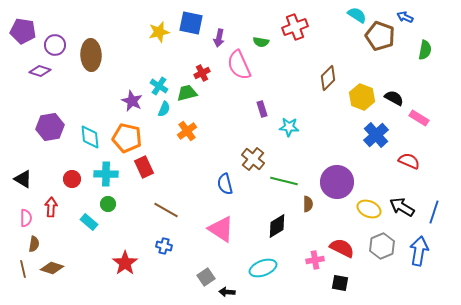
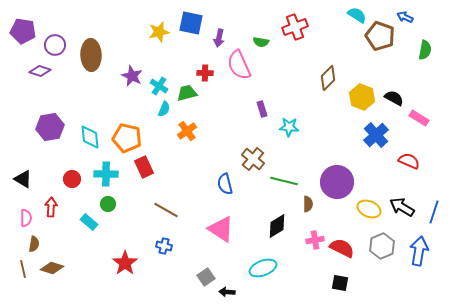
red cross at (202, 73): moved 3 px right; rotated 28 degrees clockwise
purple star at (132, 101): moved 25 px up
pink cross at (315, 260): moved 20 px up
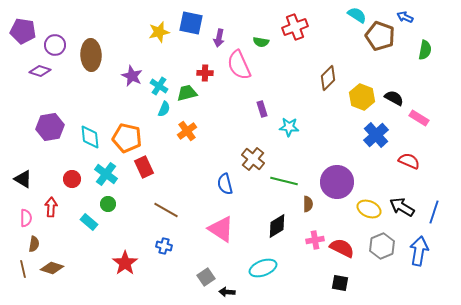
cyan cross at (106, 174): rotated 35 degrees clockwise
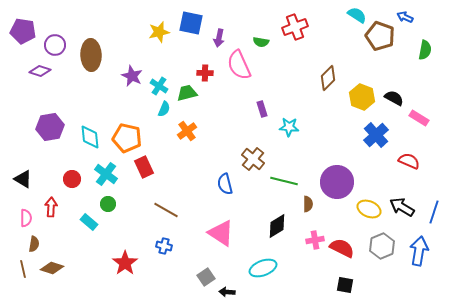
pink triangle at (221, 229): moved 4 px down
black square at (340, 283): moved 5 px right, 2 px down
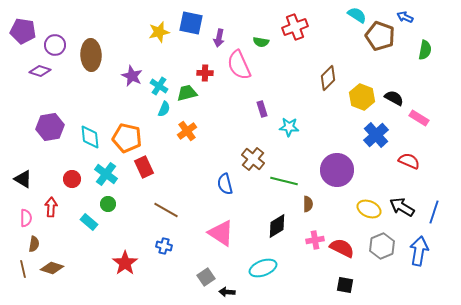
purple circle at (337, 182): moved 12 px up
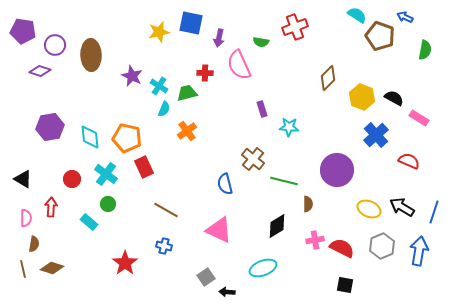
pink triangle at (221, 233): moved 2 px left, 3 px up; rotated 8 degrees counterclockwise
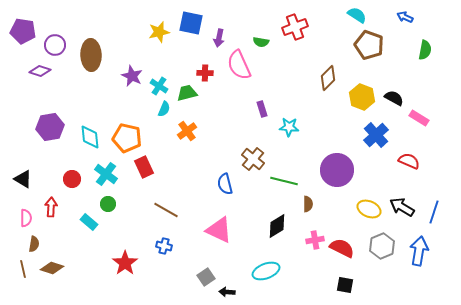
brown pentagon at (380, 36): moved 11 px left, 9 px down
cyan ellipse at (263, 268): moved 3 px right, 3 px down
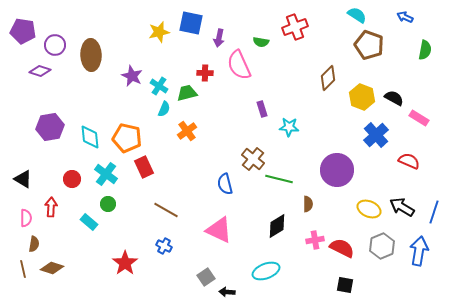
green line at (284, 181): moved 5 px left, 2 px up
blue cross at (164, 246): rotated 14 degrees clockwise
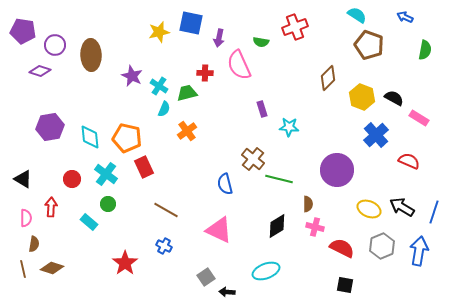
pink cross at (315, 240): moved 13 px up; rotated 24 degrees clockwise
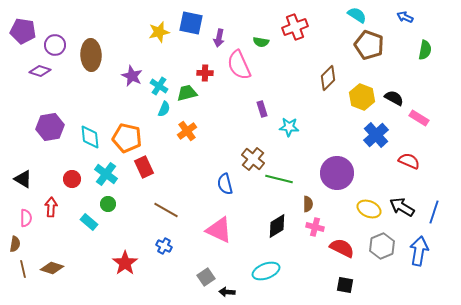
purple circle at (337, 170): moved 3 px down
brown semicircle at (34, 244): moved 19 px left
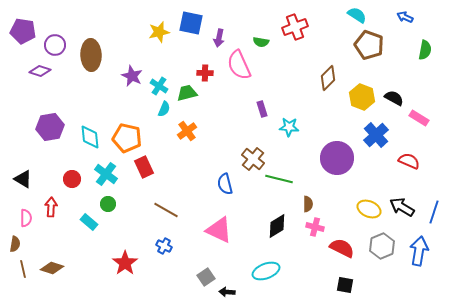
purple circle at (337, 173): moved 15 px up
